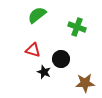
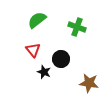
green semicircle: moved 5 px down
red triangle: rotated 35 degrees clockwise
brown star: moved 4 px right; rotated 12 degrees clockwise
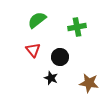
green cross: rotated 30 degrees counterclockwise
black circle: moved 1 px left, 2 px up
black star: moved 7 px right, 6 px down
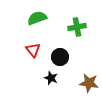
green semicircle: moved 2 px up; rotated 18 degrees clockwise
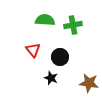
green semicircle: moved 8 px right, 2 px down; rotated 24 degrees clockwise
green cross: moved 4 px left, 2 px up
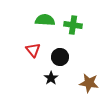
green cross: rotated 18 degrees clockwise
black star: rotated 16 degrees clockwise
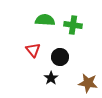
brown star: moved 1 px left
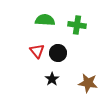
green cross: moved 4 px right
red triangle: moved 4 px right, 1 px down
black circle: moved 2 px left, 4 px up
black star: moved 1 px right, 1 px down
